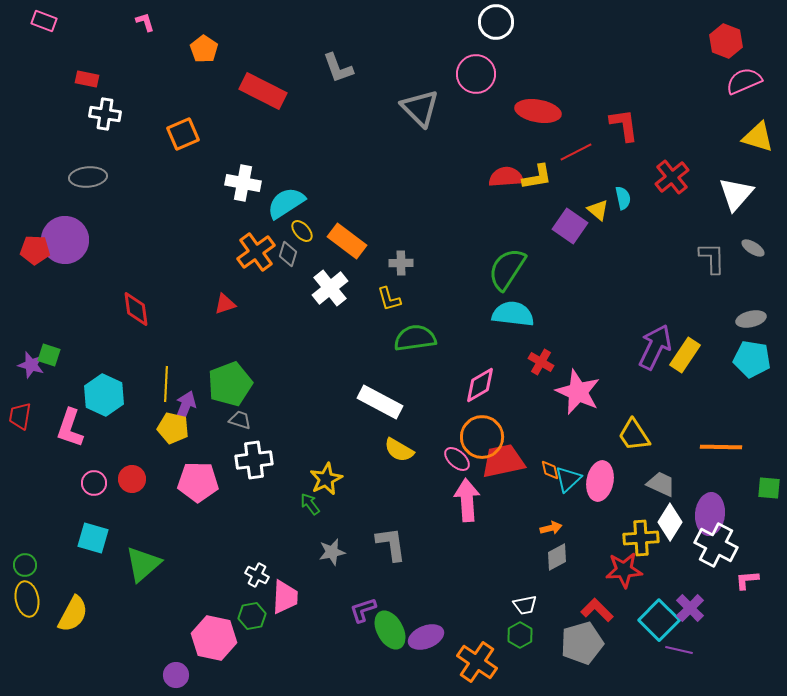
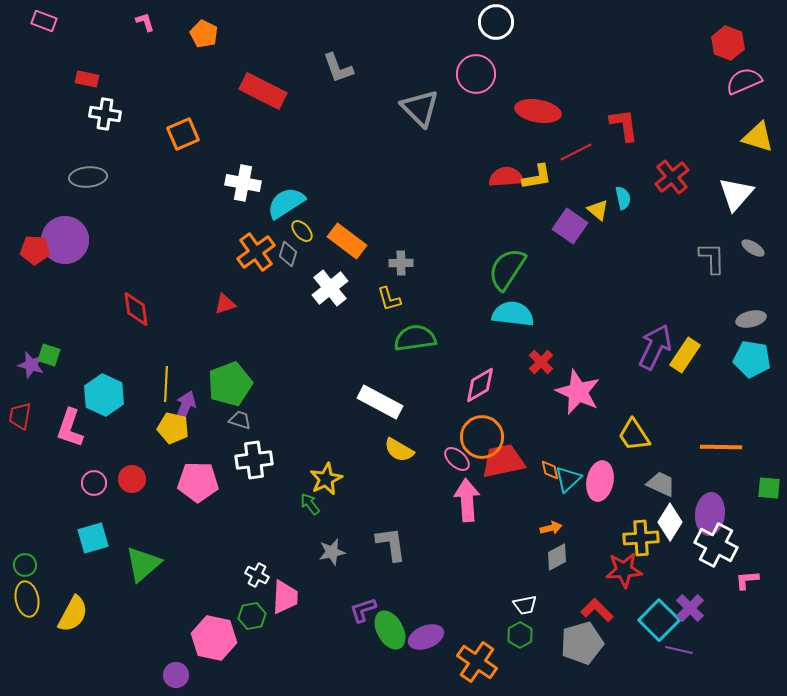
red hexagon at (726, 41): moved 2 px right, 2 px down
orange pentagon at (204, 49): moved 15 px up; rotated 8 degrees counterclockwise
red cross at (541, 362): rotated 15 degrees clockwise
cyan square at (93, 538): rotated 32 degrees counterclockwise
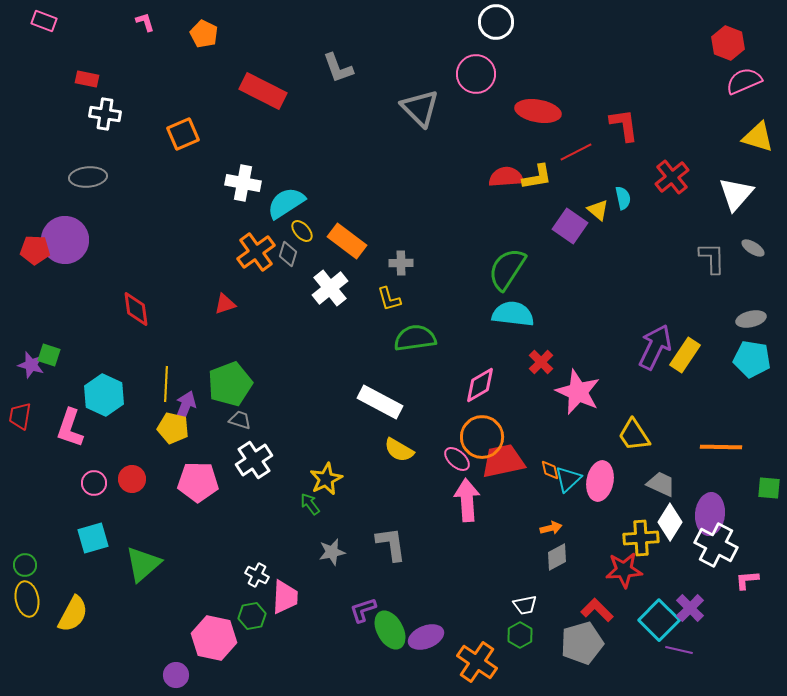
white cross at (254, 460): rotated 27 degrees counterclockwise
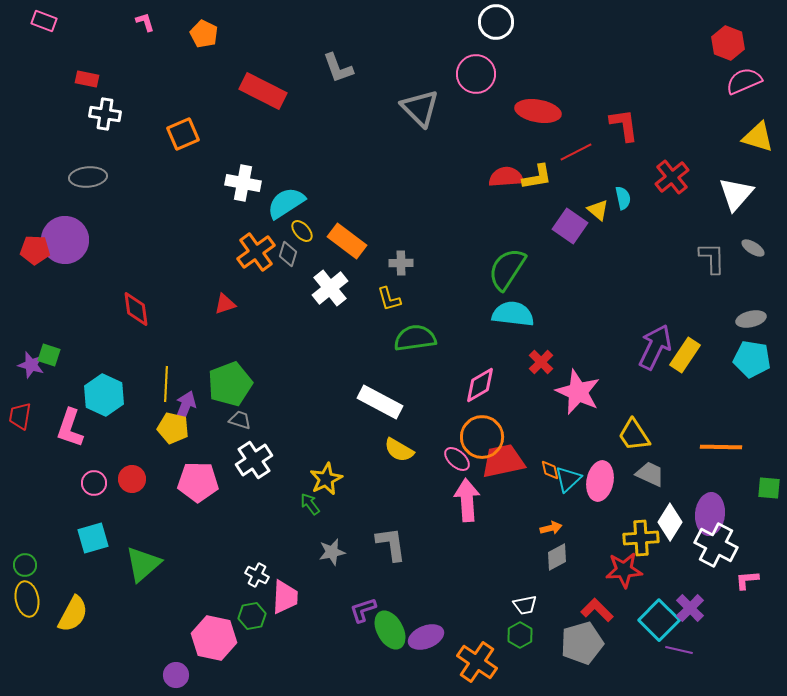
gray trapezoid at (661, 484): moved 11 px left, 10 px up
